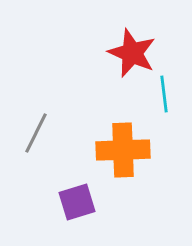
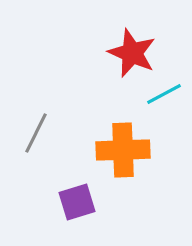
cyan line: rotated 69 degrees clockwise
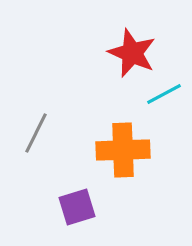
purple square: moved 5 px down
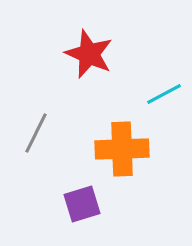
red star: moved 43 px left, 1 px down
orange cross: moved 1 px left, 1 px up
purple square: moved 5 px right, 3 px up
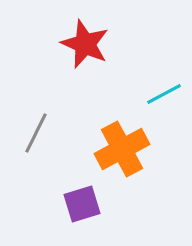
red star: moved 4 px left, 10 px up
orange cross: rotated 26 degrees counterclockwise
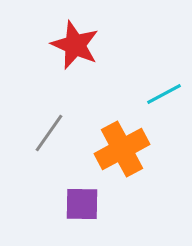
red star: moved 10 px left, 1 px down
gray line: moved 13 px right; rotated 9 degrees clockwise
purple square: rotated 18 degrees clockwise
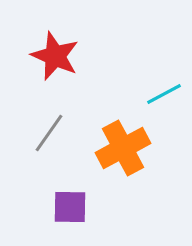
red star: moved 20 px left, 11 px down
orange cross: moved 1 px right, 1 px up
purple square: moved 12 px left, 3 px down
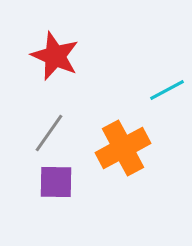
cyan line: moved 3 px right, 4 px up
purple square: moved 14 px left, 25 px up
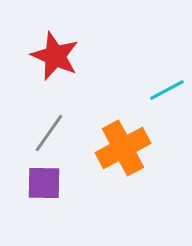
purple square: moved 12 px left, 1 px down
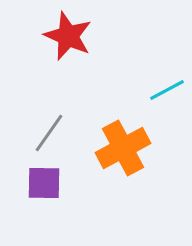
red star: moved 13 px right, 20 px up
